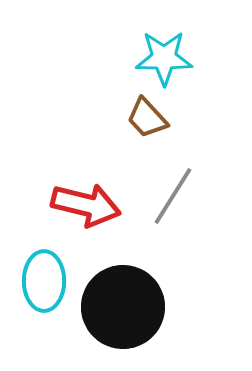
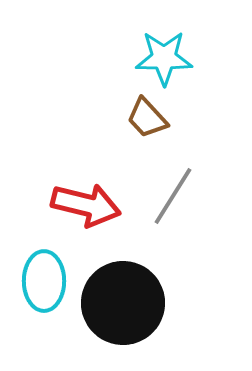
black circle: moved 4 px up
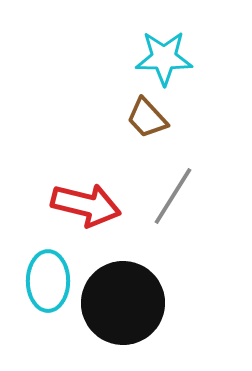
cyan ellipse: moved 4 px right
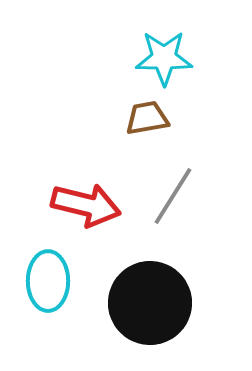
brown trapezoid: rotated 123 degrees clockwise
black circle: moved 27 px right
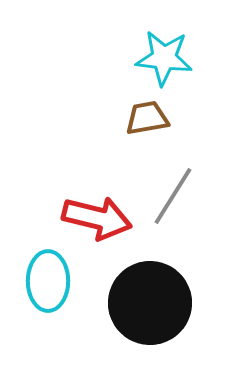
cyan star: rotated 6 degrees clockwise
red arrow: moved 11 px right, 13 px down
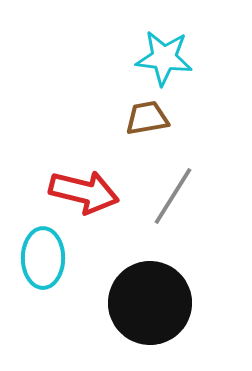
red arrow: moved 13 px left, 26 px up
cyan ellipse: moved 5 px left, 23 px up
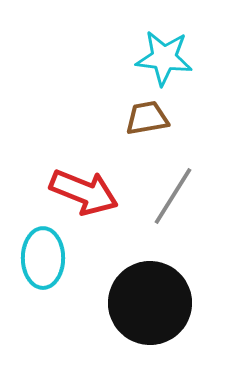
red arrow: rotated 8 degrees clockwise
